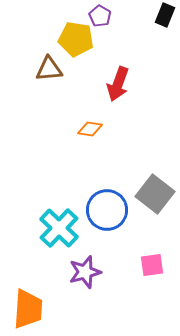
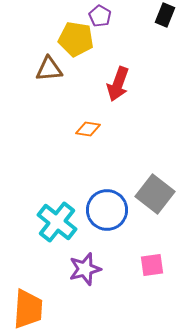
orange diamond: moved 2 px left
cyan cross: moved 2 px left, 6 px up; rotated 6 degrees counterclockwise
purple star: moved 3 px up
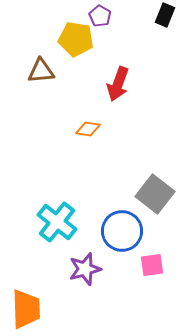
brown triangle: moved 8 px left, 2 px down
blue circle: moved 15 px right, 21 px down
orange trapezoid: moved 2 px left; rotated 6 degrees counterclockwise
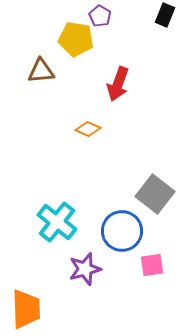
orange diamond: rotated 15 degrees clockwise
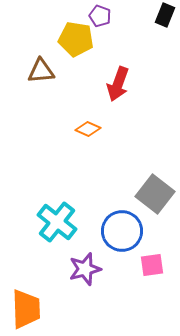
purple pentagon: rotated 10 degrees counterclockwise
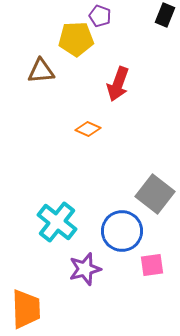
yellow pentagon: rotated 12 degrees counterclockwise
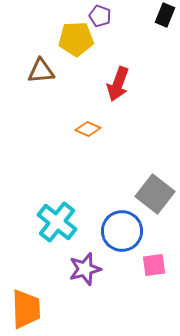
pink square: moved 2 px right
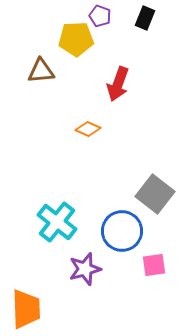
black rectangle: moved 20 px left, 3 px down
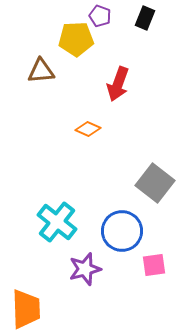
gray square: moved 11 px up
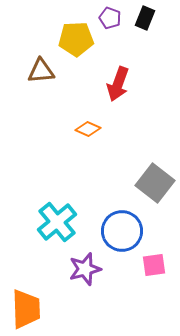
purple pentagon: moved 10 px right, 2 px down
cyan cross: rotated 12 degrees clockwise
